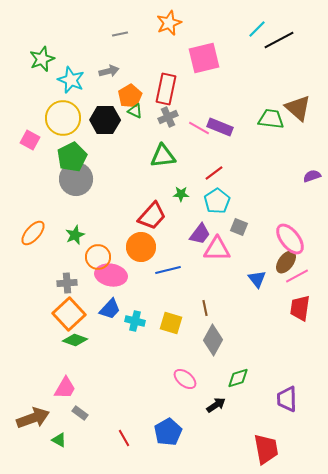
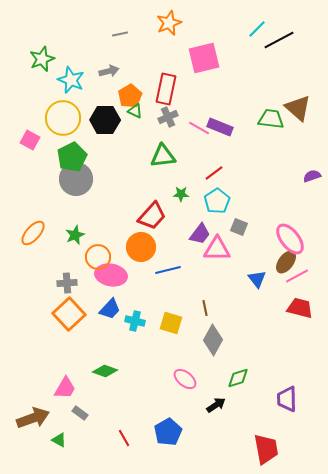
red trapezoid at (300, 308): rotated 96 degrees clockwise
green diamond at (75, 340): moved 30 px right, 31 px down
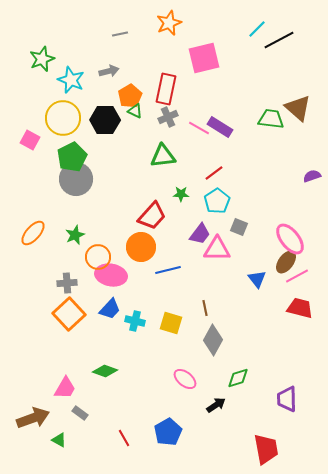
purple rectangle at (220, 127): rotated 10 degrees clockwise
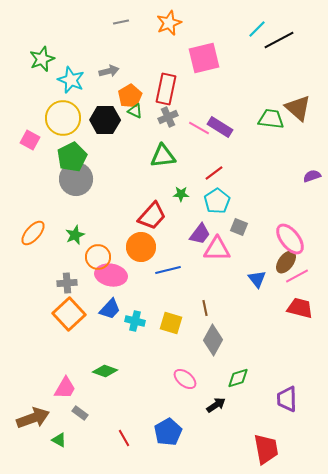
gray line at (120, 34): moved 1 px right, 12 px up
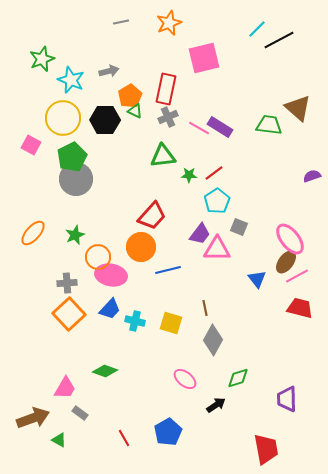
green trapezoid at (271, 119): moved 2 px left, 6 px down
pink square at (30, 140): moved 1 px right, 5 px down
green star at (181, 194): moved 8 px right, 19 px up
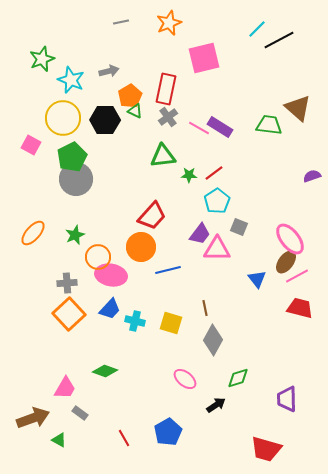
gray cross at (168, 117): rotated 12 degrees counterclockwise
red trapezoid at (266, 449): rotated 116 degrees clockwise
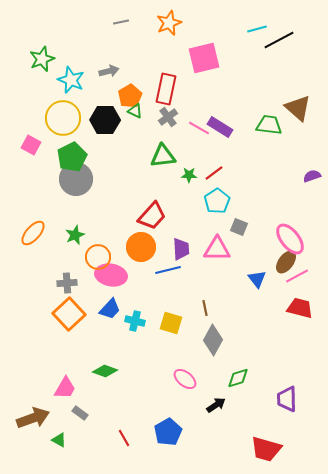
cyan line at (257, 29): rotated 30 degrees clockwise
purple trapezoid at (200, 234): moved 19 px left, 15 px down; rotated 40 degrees counterclockwise
